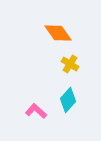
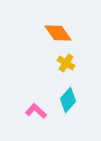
yellow cross: moved 4 px left, 1 px up
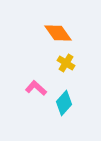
cyan diamond: moved 4 px left, 3 px down
pink L-shape: moved 23 px up
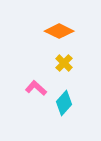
orange diamond: moved 1 px right, 2 px up; rotated 28 degrees counterclockwise
yellow cross: moved 2 px left; rotated 12 degrees clockwise
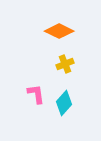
yellow cross: moved 1 px right, 1 px down; rotated 24 degrees clockwise
pink L-shape: moved 6 px down; rotated 40 degrees clockwise
